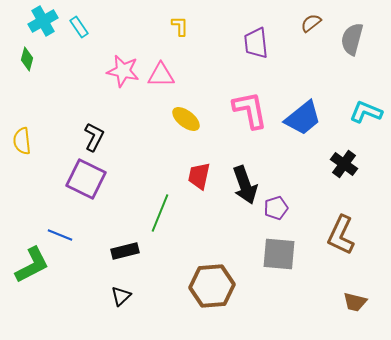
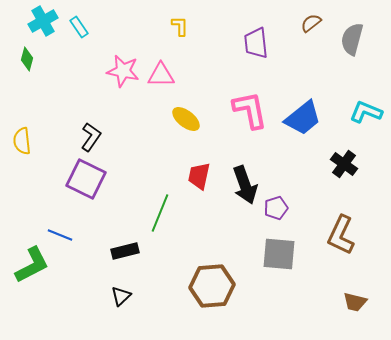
black L-shape: moved 3 px left; rotated 8 degrees clockwise
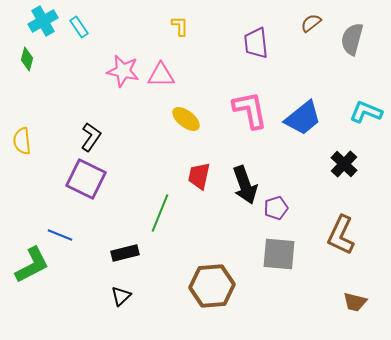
black cross: rotated 8 degrees clockwise
black rectangle: moved 2 px down
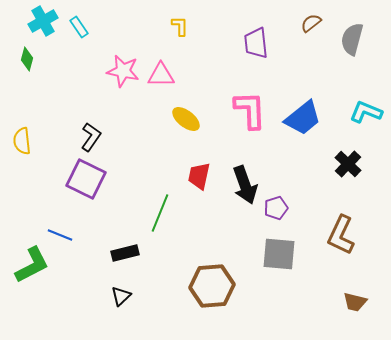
pink L-shape: rotated 9 degrees clockwise
black cross: moved 4 px right
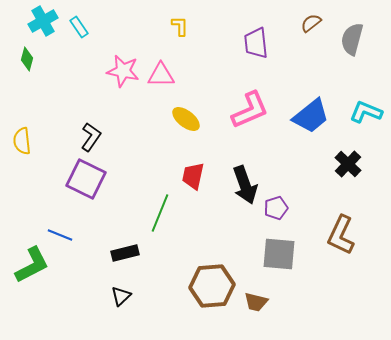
pink L-shape: rotated 69 degrees clockwise
blue trapezoid: moved 8 px right, 2 px up
red trapezoid: moved 6 px left
brown trapezoid: moved 99 px left
